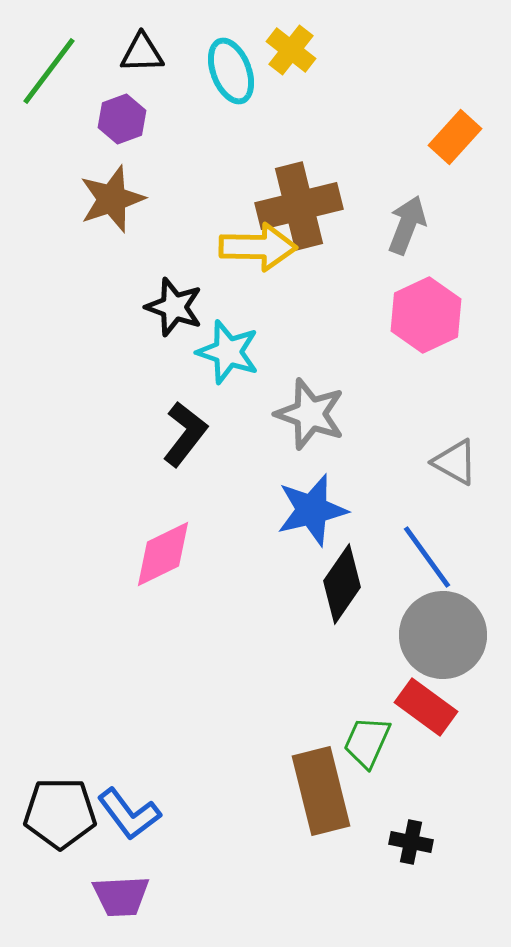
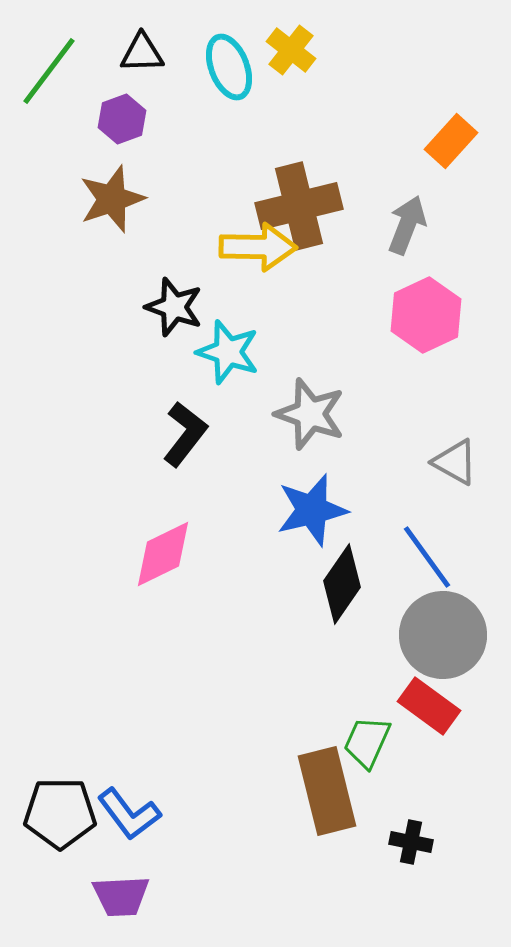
cyan ellipse: moved 2 px left, 4 px up
orange rectangle: moved 4 px left, 4 px down
red rectangle: moved 3 px right, 1 px up
brown rectangle: moved 6 px right
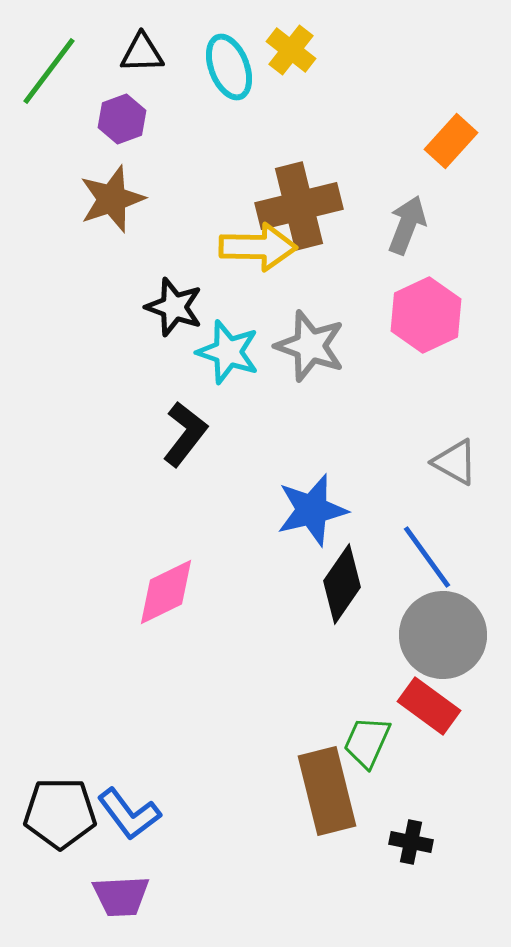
gray star: moved 68 px up
pink diamond: moved 3 px right, 38 px down
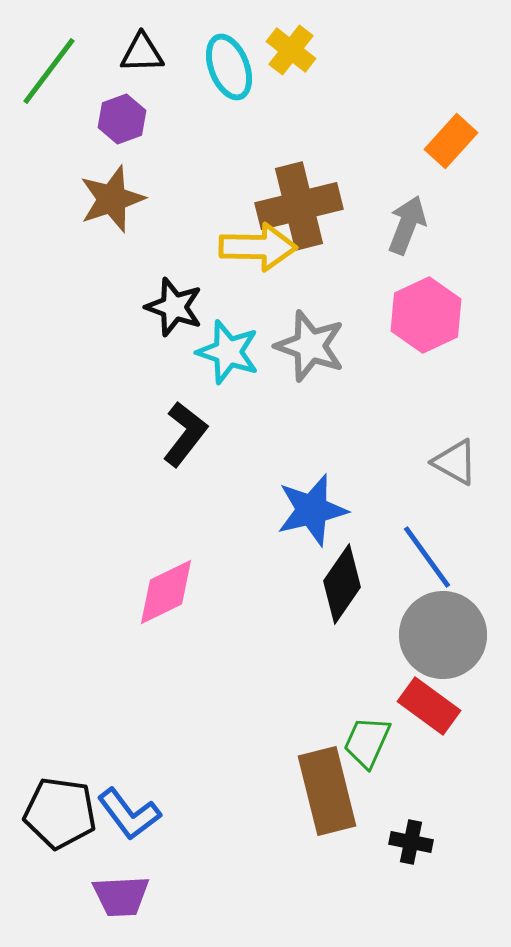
black pentagon: rotated 8 degrees clockwise
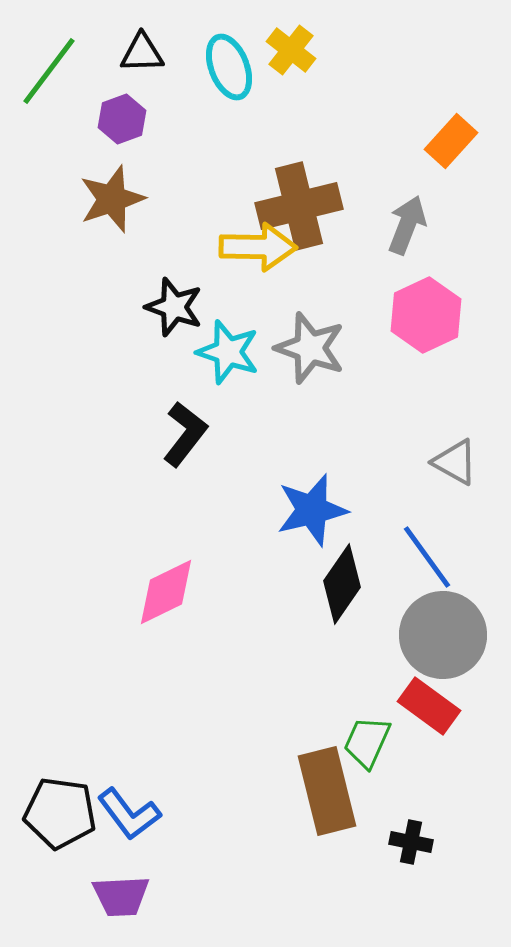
gray star: moved 2 px down
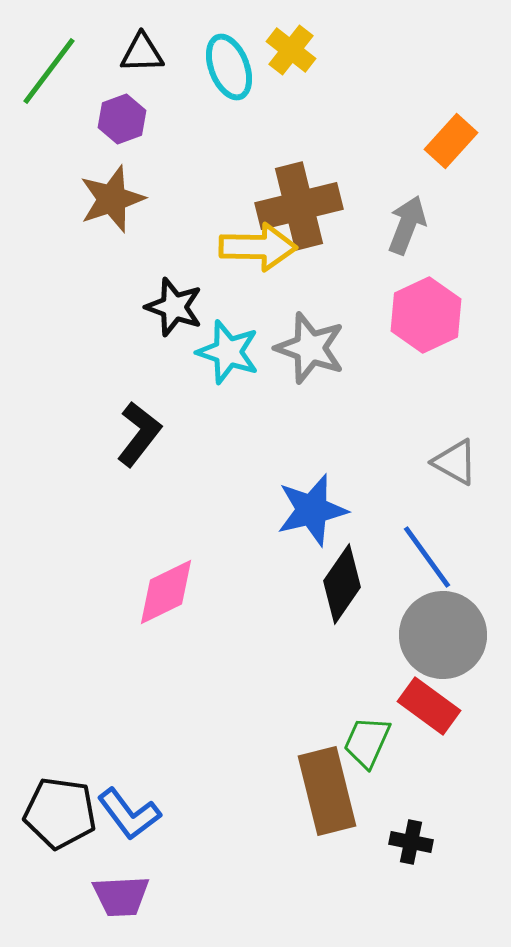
black L-shape: moved 46 px left
